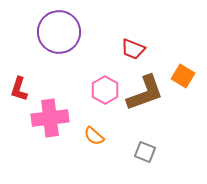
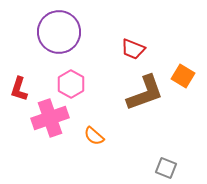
pink hexagon: moved 34 px left, 6 px up
pink cross: rotated 12 degrees counterclockwise
gray square: moved 21 px right, 16 px down
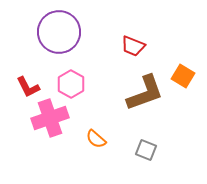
red trapezoid: moved 3 px up
red L-shape: moved 9 px right, 2 px up; rotated 45 degrees counterclockwise
orange semicircle: moved 2 px right, 3 px down
gray square: moved 20 px left, 18 px up
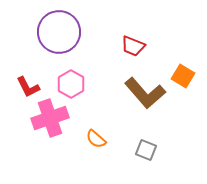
brown L-shape: rotated 69 degrees clockwise
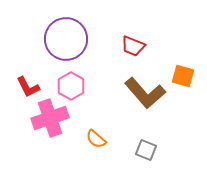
purple circle: moved 7 px right, 7 px down
orange square: rotated 15 degrees counterclockwise
pink hexagon: moved 2 px down
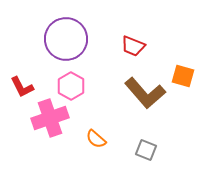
red L-shape: moved 6 px left
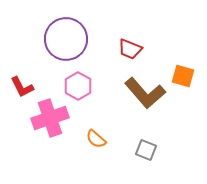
red trapezoid: moved 3 px left, 3 px down
pink hexagon: moved 7 px right
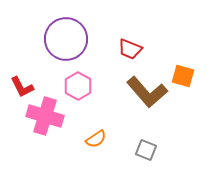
brown L-shape: moved 2 px right, 1 px up
pink cross: moved 5 px left, 2 px up; rotated 36 degrees clockwise
orange semicircle: rotated 75 degrees counterclockwise
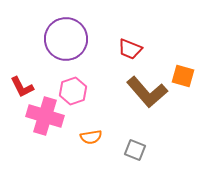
pink hexagon: moved 5 px left, 5 px down; rotated 12 degrees clockwise
orange semicircle: moved 5 px left, 2 px up; rotated 25 degrees clockwise
gray square: moved 11 px left
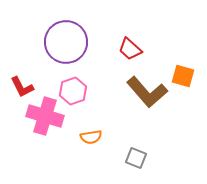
purple circle: moved 3 px down
red trapezoid: rotated 20 degrees clockwise
gray square: moved 1 px right, 8 px down
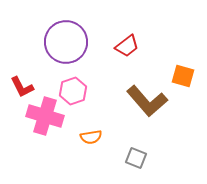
red trapezoid: moved 3 px left, 3 px up; rotated 80 degrees counterclockwise
brown L-shape: moved 9 px down
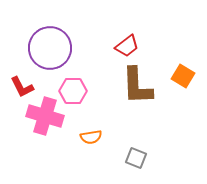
purple circle: moved 16 px left, 6 px down
orange square: rotated 15 degrees clockwise
pink hexagon: rotated 20 degrees clockwise
brown L-shape: moved 10 px left, 15 px up; rotated 39 degrees clockwise
